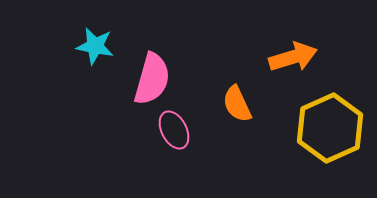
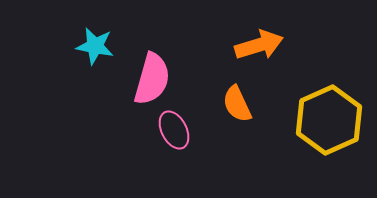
orange arrow: moved 34 px left, 12 px up
yellow hexagon: moved 1 px left, 8 px up
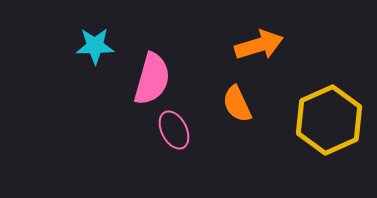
cyan star: rotated 12 degrees counterclockwise
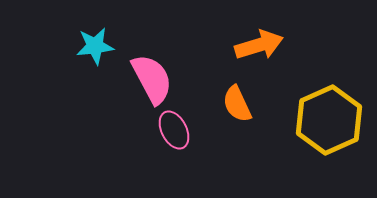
cyan star: rotated 6 degrees counterclockwise
pink semicircle: rotated 44 degrees counterclockwise
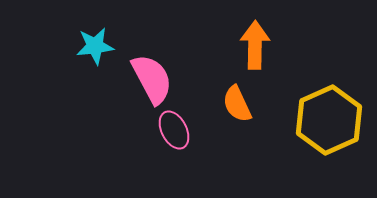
orange arrow: moved 4 px left; rotated 72 degrees counterclockwise
